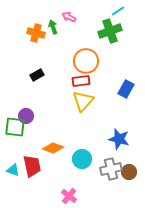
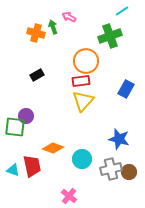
cyan line: moved 4 px right
green cross: moved 5 px down
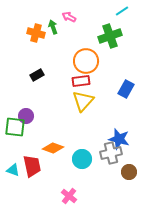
gray cross: moved 16 px up
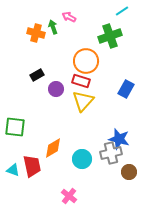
red rectangle: rotated 24 degrees clockwise
purple circle: moved 30 px right, 27 px up
orange diamond: rotated 50 degrees counterclockwise
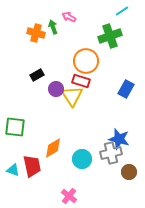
yellow triangle: moved 11 px left, 5 px up; rotated 15 degrees counterclockwise
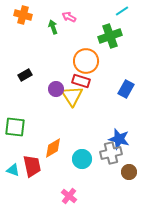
orange cross: moved 13 px left, 18 px up
black rectangle: moved 12 px left
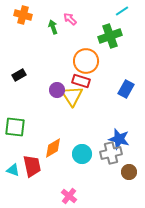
pink arrow: moved 1 px right, 2 px down; rotated 16 degrees clockwise
black rectangle: moved 6 px left
purple circle: moved 1 px right, 1 px down
cyan circle: moved 5 px up
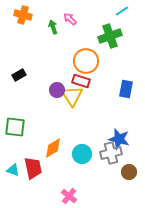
blue rectangle: rotated 18 degrees counterclockwise
red trapezoid: moved 1 px right, 2 px down
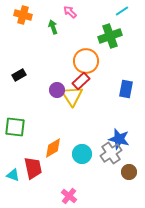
pink arrow: moved 7 px up
red rectangle: rotated 60 degrees counterclockwise
gray cross: rotated 20 degrees counterclockwise
cyan triangle: moved 5 px down
